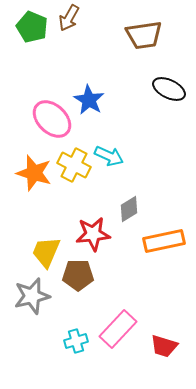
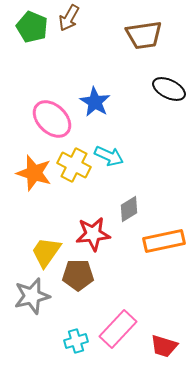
blue star: moved 6 px right, 2 px down
yellow trapezoid: rotated 12 degrees clockwise
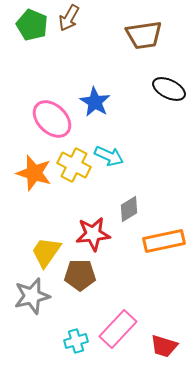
green pentagon: moved 2 px up
brown pentagon: moved 2 px right
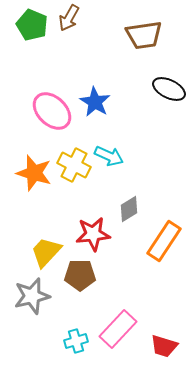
pink ellipse: moved 8 px up
orange rectangle: rotated 45 degrees counterclockwise
yellow trapezoid: rotated 8 degrees clockwise
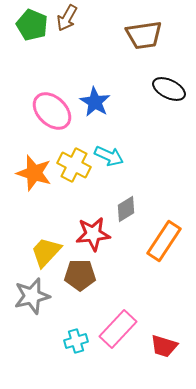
brown arrow: moved 2 px left
gray diamond: moved 3 px left
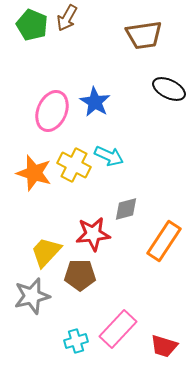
pink ellipse: rotated 69 degrees clockwise
gray diamond: rotated 16 degrees clockwise
